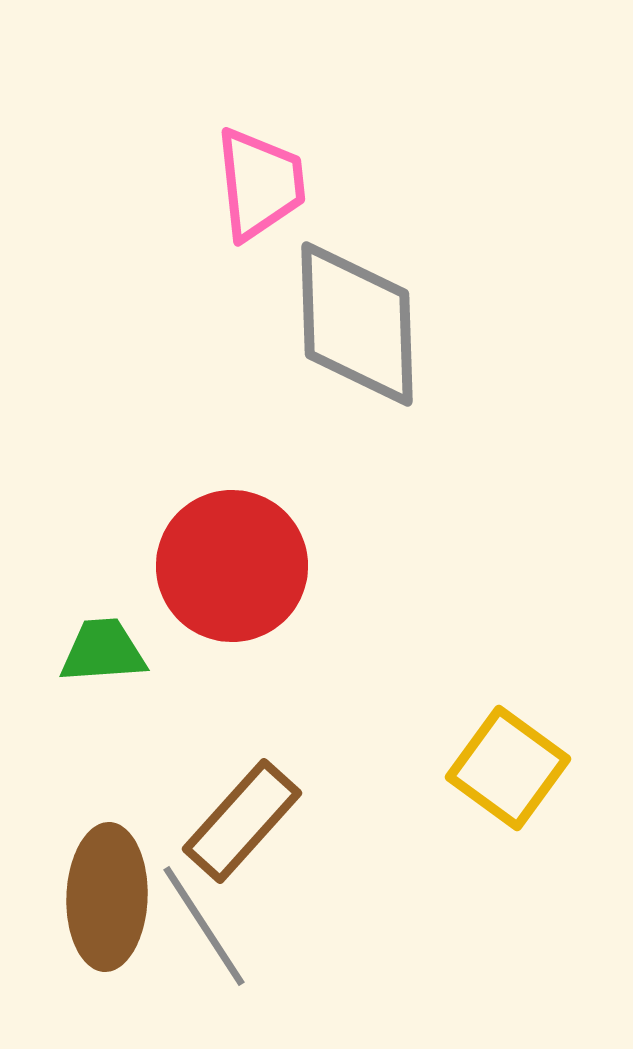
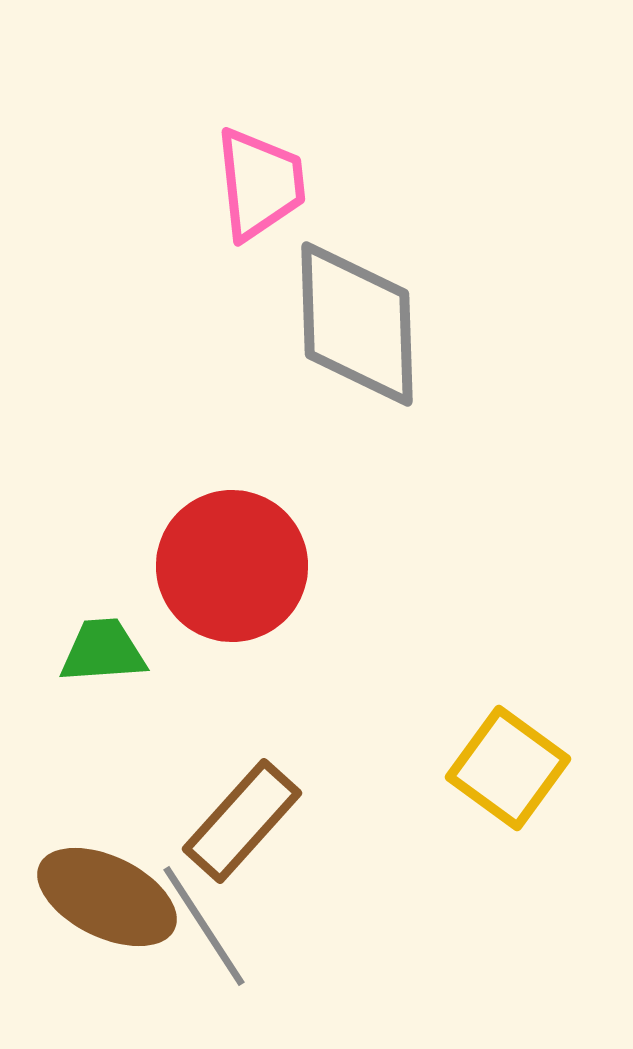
brown ellipse: rotated 66 degrees counterclockwise
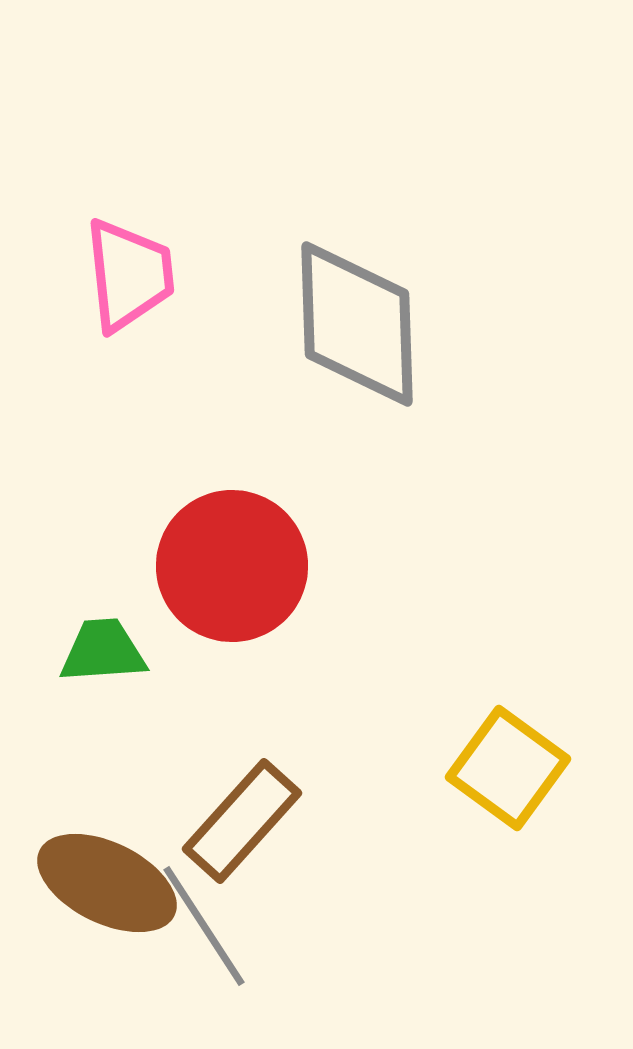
pink trapezoid: moved 131 px left, 91 px down
brown ellipse: moved 14 px up
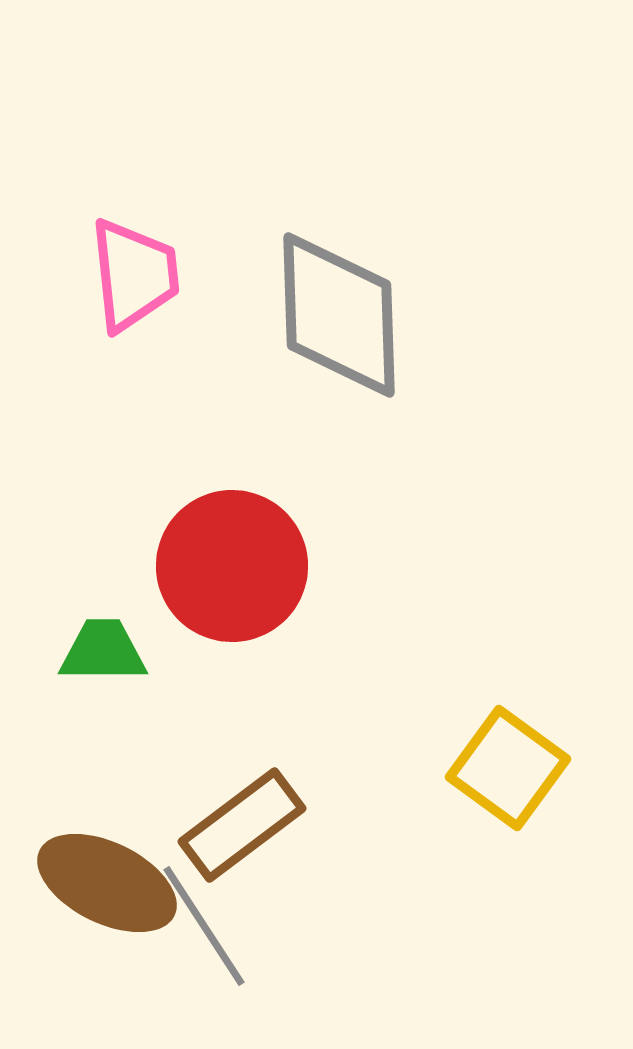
pink trapezoid: moved 5 px right
gray diamond: moved 18 px left, 9 px up
green trapezoid: rotated 4 degrees clockwise
brown rectangle: moved 4 px down; rotated 11 degrees clockwise
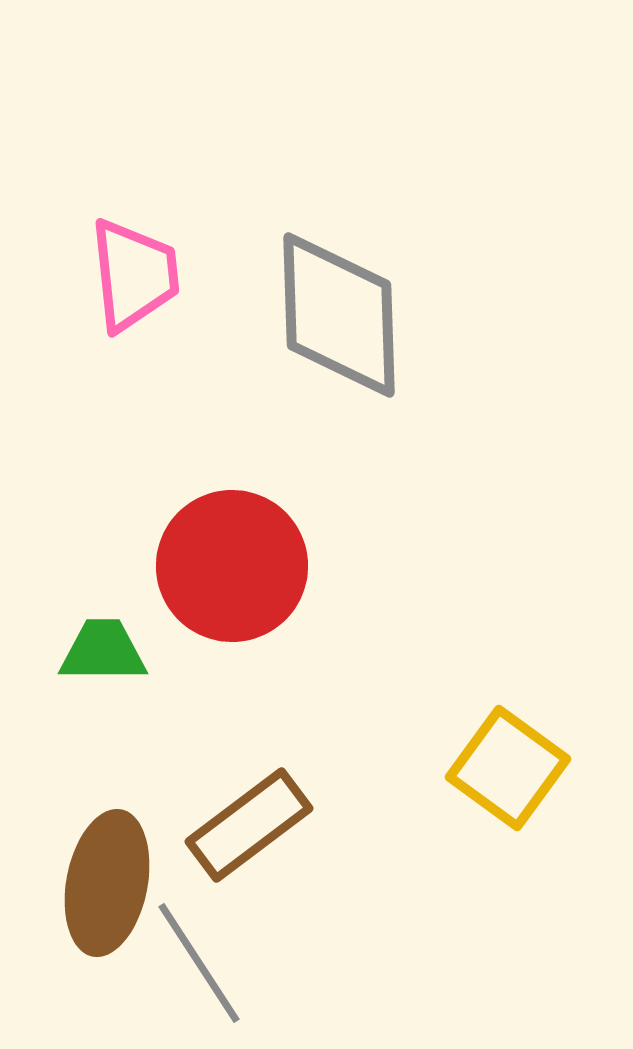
brown rectangle: moved 7 px right
brown ellipse: rotated 75 degrees clockwise
gray line: moved 5 px left, 37 px down
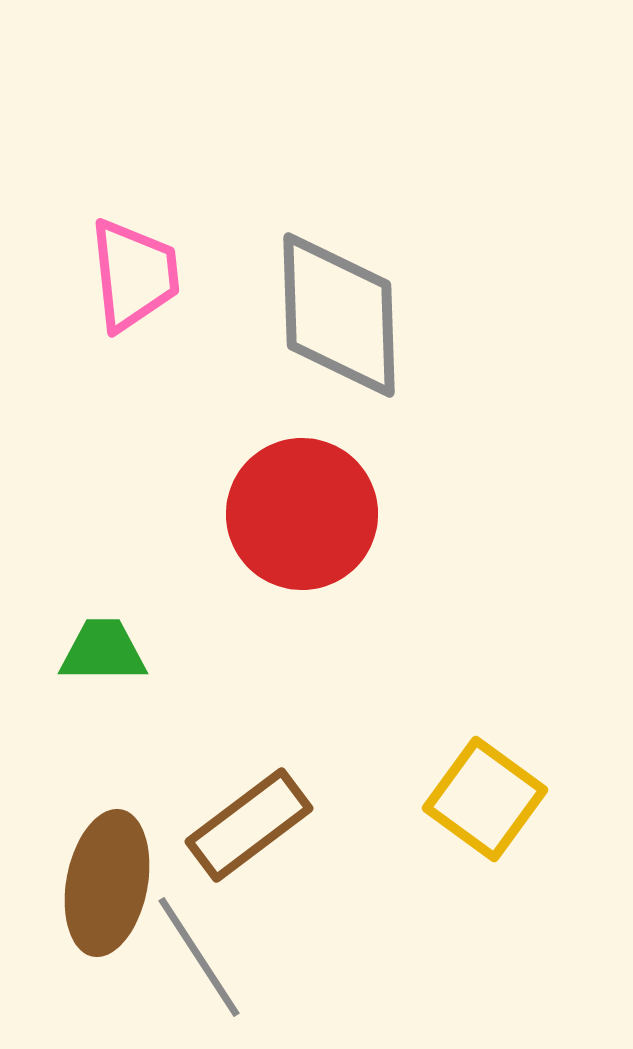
red circle: moved 70 px right, 52 px up
yellow square: moved 23 px left, 31 px down
gray line: moved 6 px up
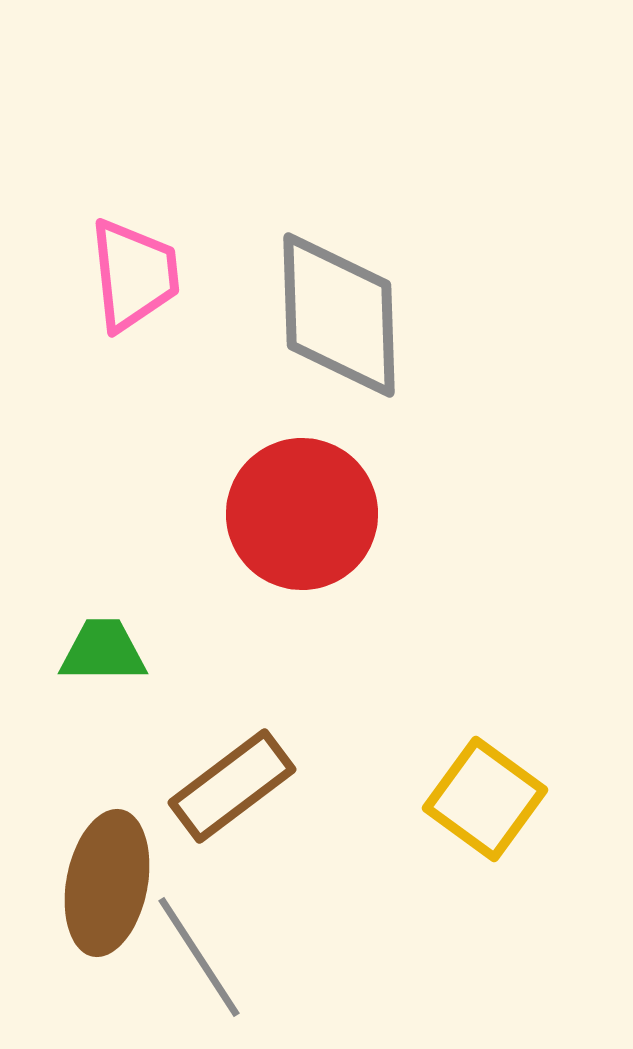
brown rectangle: moved 17 px left, 39 px up
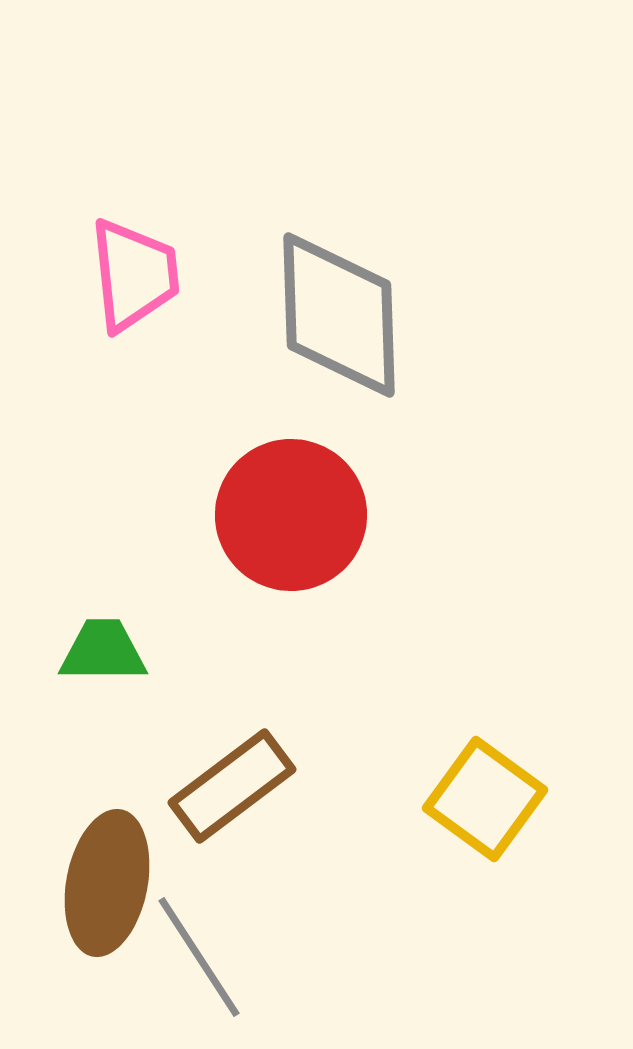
red circle: moved 11 px left, 1 px down
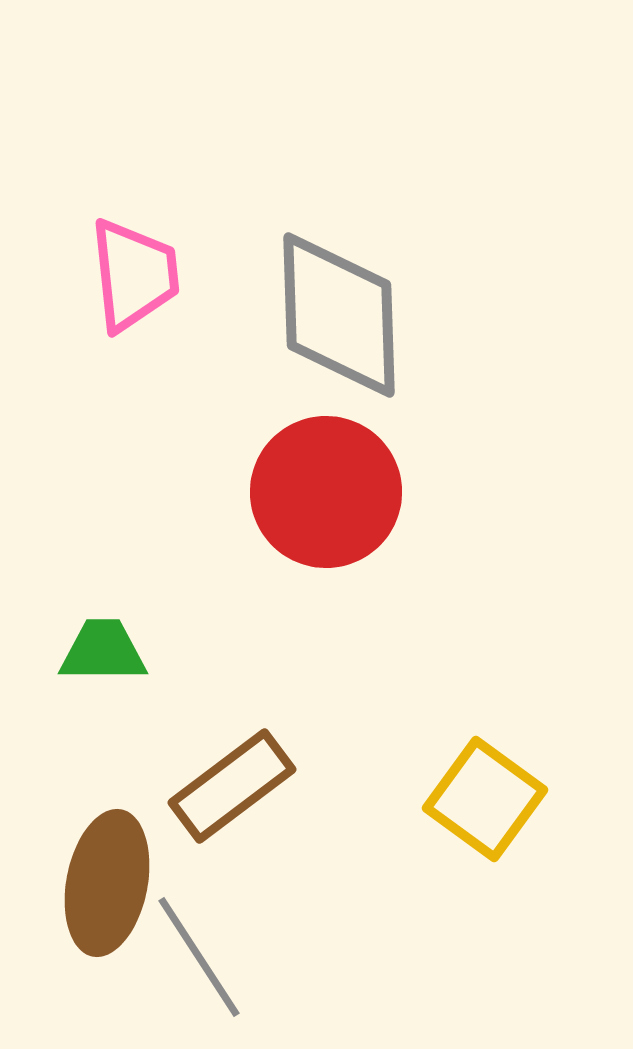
red circle: moved 35 px right, 23 px up
